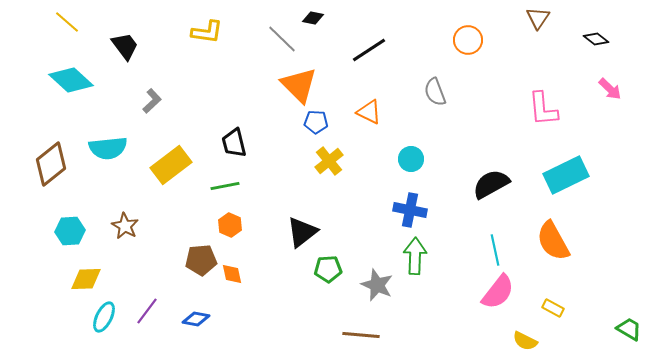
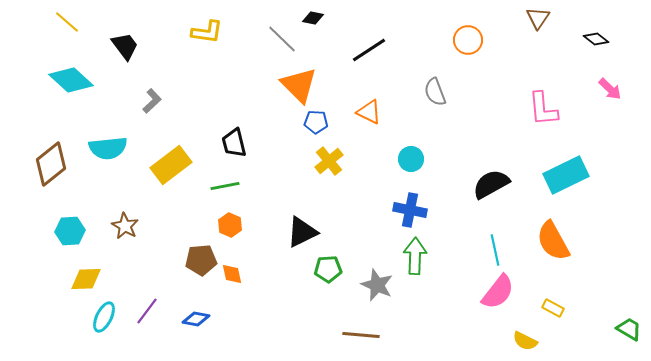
black triangle at (302, 232): rotated 12 degrees clockwise
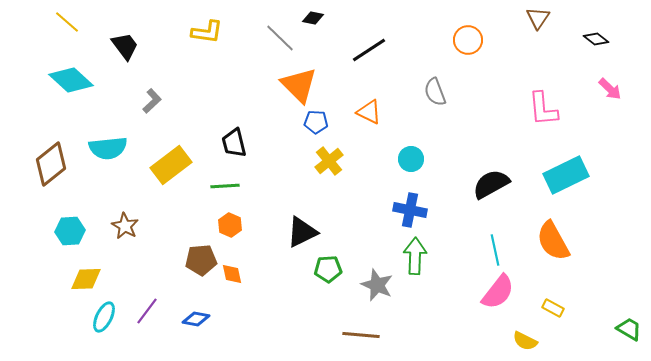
gray line at (282, 39): moved 2 px left, 1 px up
green line at (225, 186): rotated 8 degrees clockwise
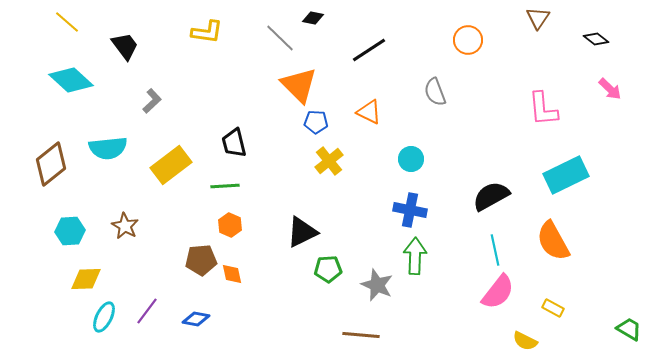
black semicircle at (491, 184): moved 12 px down
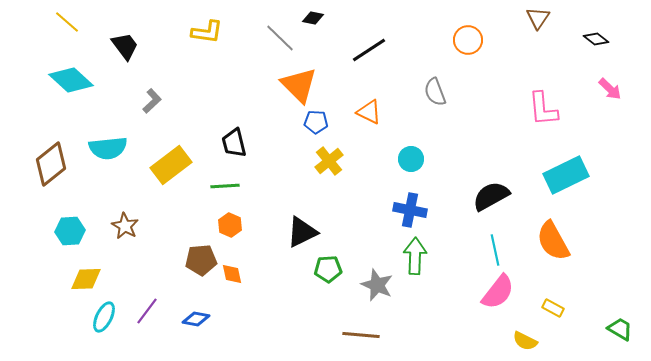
green trapezoid at (629, 329): moved 9 px left
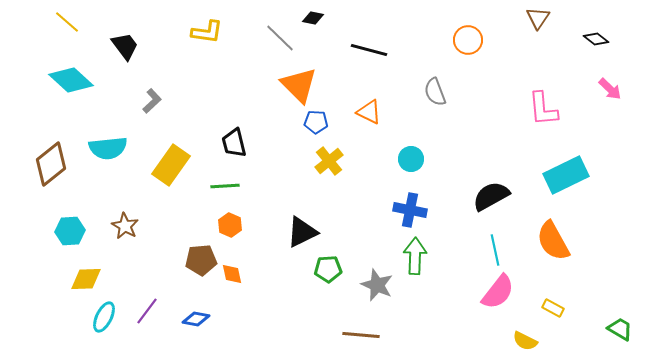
black line at (369, 50): rotated 48 degrees clockwise
yellow rectangle at (171, 165): rotated 18 degrees counterclockwise
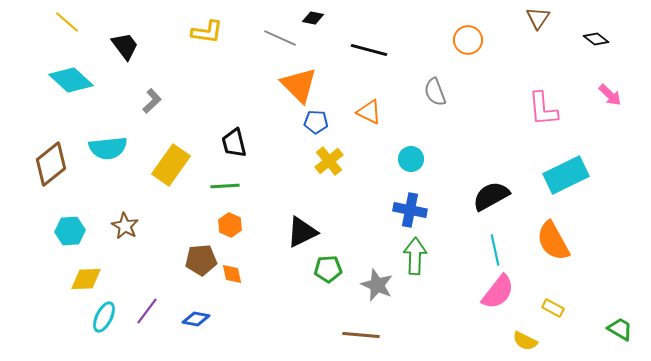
gray line at (280, 38): rotated 20 degrees counterclockwise
pink arrow at (610, 89): moved 6 px down
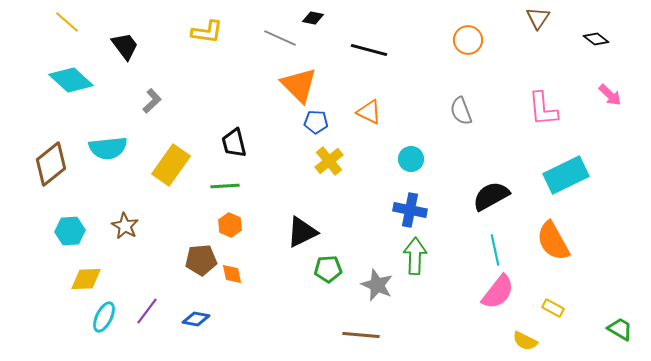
gray semicircle at (435, 92): moved 26 px right, 19 px down
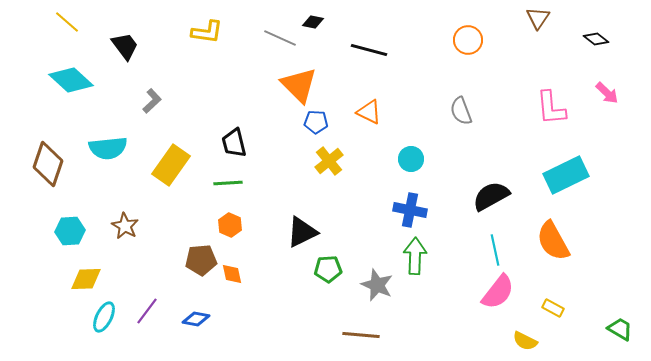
black diamond at (313, 18): moved 4 px down
pink arrow at (610, 95): moved 3 px left, 2 px up
pink L-shape at (543, 109): moved 8 px right, 1 px up
brown diamond at (51, 164): moved 3 px left; rotated 33 degrees counterclockwise
green line at (225, 186): moved 3 px right, 3 px up
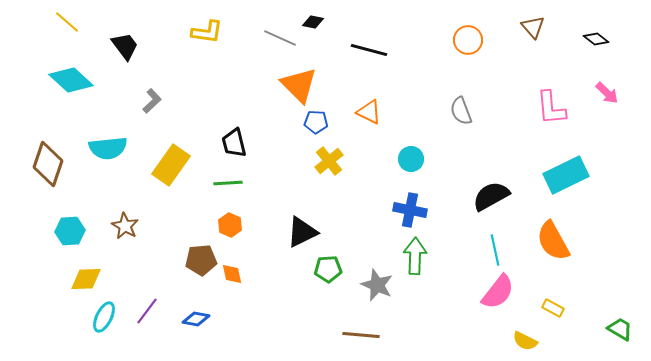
brown triangle at (538, 18): moved 5 px left, 9 px down; rotated 15 degrees counterclockwise
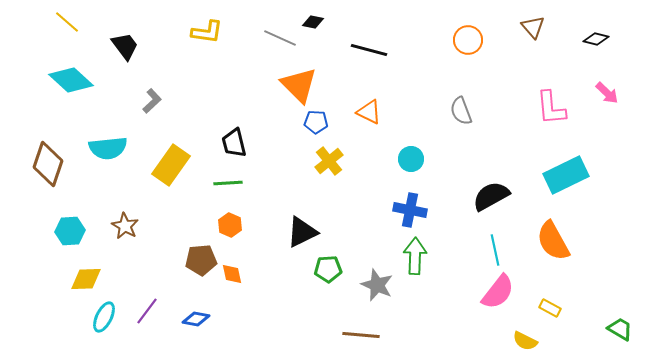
black diamond at (596, 39): rotated 25 degrees counterclockwise
yellow rectangle at (553, 308): moved 3 px left
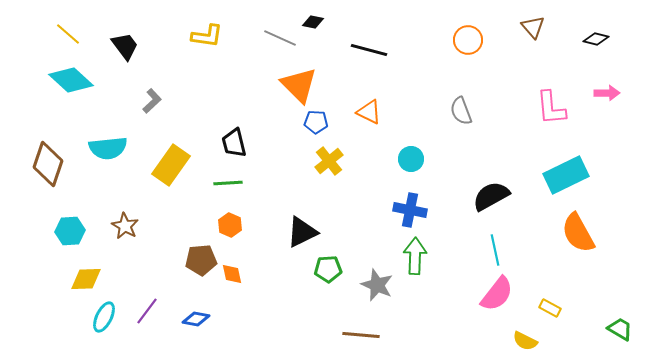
yellow line at (67, 22): moved 1 px right, 12 px down
yellow L-shape at (207, 32): moved 4 px down
pink arrow at (607, 93): rotated 45 degrees counterclockwise
orange semicircle at (553, 241): moved 25 px right, 8 px up
pink semicircle at (498, 292): moved 1 px left, 2 px down
